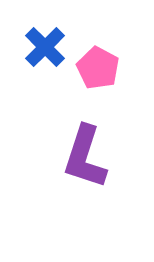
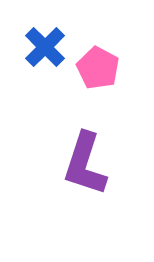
purple L-shape: moved 7 px down
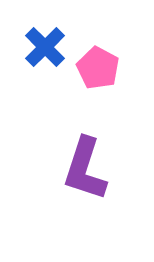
purple L-shape: moved 5 px down
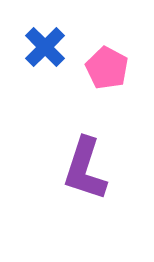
pink pentagon: moved 9 px right
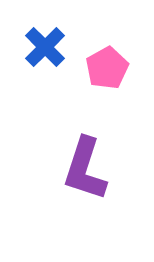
pink pentagon: rotated 15 degrees clockwise
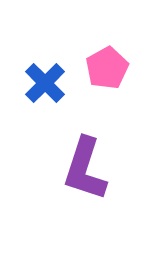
blue cross: moved 36 px down
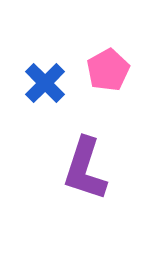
pink pentagon: moved 1 px right, 2 px down
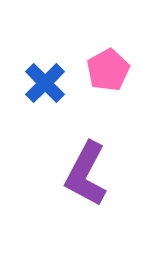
purple L-shape: moved 1 px right, 5 px down; rotated 10 degrees clockwise
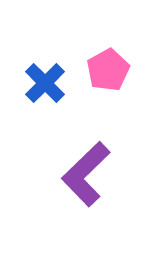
purple L-shape: rotated 18 degrees clockwise
